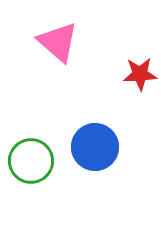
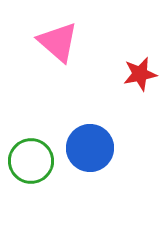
red star: rotated 8 degrees counterclockwise
blue circle: moved 5 px left, 1 px down
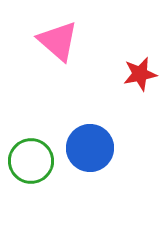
pink triangle: moved 1 px up
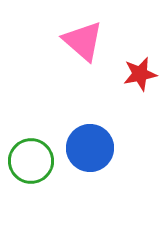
pink triangle: moved 25 px right
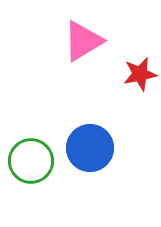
pink triangle: rotated 48 degrees clockwise
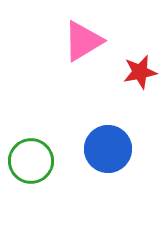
red star: moved 2 px up
blue circle: moved 18 px right, 1 px down
